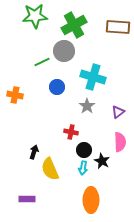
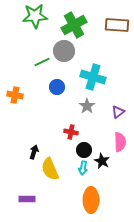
brown rectangle: moved 1 px left, 2 px up
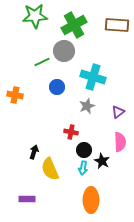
gray star: rotated 14 degrees clockwise
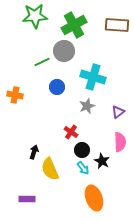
red cross: rotated 24 degrees clockwise
black circle: moved 2 px left
cyan arrow: rotated 48 degrees counterclockwise
orange ellipse: moved 3 px right, 2 px up; rotated 20 degrees counterclockwise
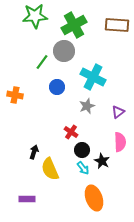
green line: rotated 28 degrees counterclockwise
cyan cross: rotated 10 degrees clockwise
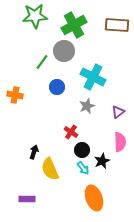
black star: rotated 21 degrees clockwise
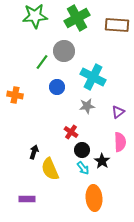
green cross: moved 3 px right, 7 px up
gray star: rotated 14 degrees clockwise
black star: rotated 14 degrees counterclockwise
orange ellipse: rotated 15 degrees clockwise
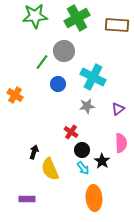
blue circle: moved 1 px right, 3 px up
orange cross: rotated 21 degrees clockwise
purple triangle: moved 3 px up
pink semicircle: moved 1 px right, 1 px down
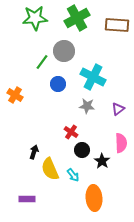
green star: moved 2 px down
gray star: rotated 14 degrees clockwise
cyan arrow: moved 10 px left, 7 px down
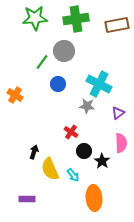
green cross: moved 1 px left, 1 px down; rotated 20 degrees clockwise
brown rectangle: rotated 15 degrees counterclockwise
cyan cross: moved 6 px right, 7 px down
purple triangle: moved 4 px down
black circle: moved 2 px right, 1 px down
